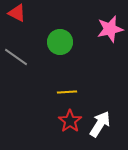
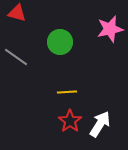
red triangle: rotated 12 degrees counterclockwise
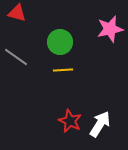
yellow line: moved 4 px left, 22 px up
red star: rotated 10 degrees counterclockwise
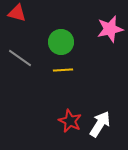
green circle: moved 1 px right
gray line: moved 4 px right, 1 px down
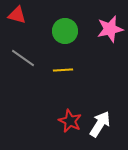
red triangle: moved 2 px down
green circle: moved 4 px right, 11 px up
gray line: moved 3 px right
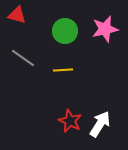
pink star: moved 5 px left
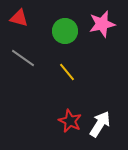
red triangle: moved 2 px right, 3 px down
pink star: moved 3 px left, 5 px up
yellow line: moved 4 px right, 2 px down; rotated 54 degrees clockwise
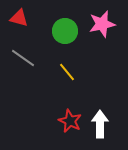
white arrow: rotated 32 degrees counterclockwise
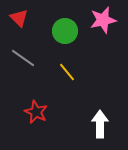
red triangle: rotated 30 degrees clockwise
pink star: moved 1 px right, 4 px up
red star: moved 34 px left, 9 px up
